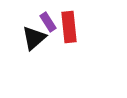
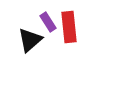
black triangle: moved 4 px left, 2 px down
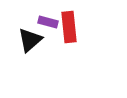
purple rectangle: rotated 42 degrees counterclockwise
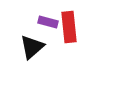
black triangle: moved 2 px right, 7 px down
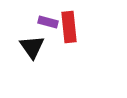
black triangle: rotated 24 degrees counterclockwise
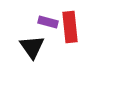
red rectangle: moved 1 px right
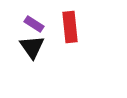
purple rectangle: moved 14 px left, 2 px down; rotated 18 degrees clockwise
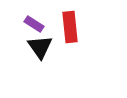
black triangle: moved 8 px right
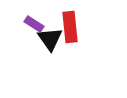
black triangle: moved 10 px right, 8 px up
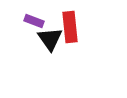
purple rectangle: moved 3 px up; rotated 12 degrees counterclockwise
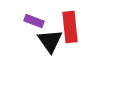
black triangle: moved 2 px down
